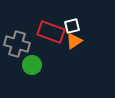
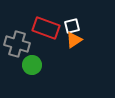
red rectangle: moved 5 px left, 4 px up
orange triangle: moved 1 px up
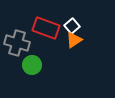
white square: rotated 28 degrees counterclockwise
gray cross: moved 1 px up
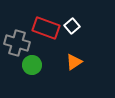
orange triangle: moved 22 px down
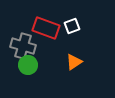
white square: rotated 21 degrees clockwise
gray cross: moved 6 px right, 3 px down
green circle: moved 4 px left
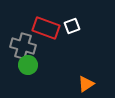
orange triangle: moved 12 px right, 22 px down
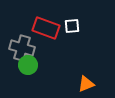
white square: rotated 14 degrees clockwise
gray cross: moved 1 px left, 2 px down
orange triangle: rotated 12 degrees clockwise
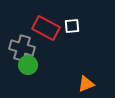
red rectangle: rotated 8 degrees clockwise
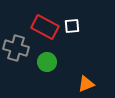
red rectangle: moved 1 px left, 1 px up
gray cross: moved 6 px left
green circle: moved 19 px right, 3 px up
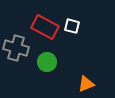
white square: rotated 21 degrees clockwise
